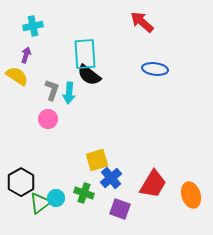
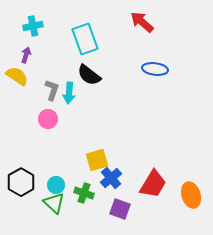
cyan rectangle: moved 15 px up; rotated 16 degrees counterclockwise
cyan circle: moved 13 px up
green triangle: moved 14 px right; rotated 40 degrees counterclockwise
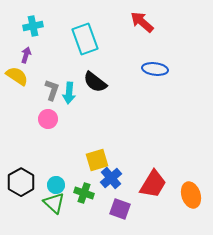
black semicircle: moved 6 px right, 7 px down
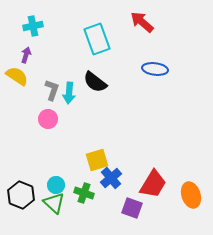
cyan rectangle: moved 12 px right
black hexagon: moved 13 px down; rotated 8 degrees counterclockwise
purple square: moved 12 px right, 1 px up
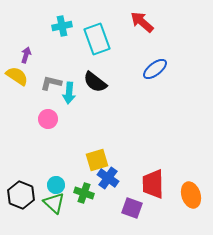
cyan cross: moved 29 px right
blue ellipse: rotated 45 degrees counterclockwise
gray L-shape: moved 1 px left, 7 px up; rotated 95 degrees counterclockwise
blue cross: moved 3 px left; rotated 15 degrees counterclockwise
red trapezoid: rotated 148 degrees clockwise
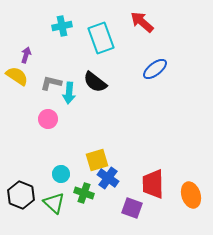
cyan rectangle: moved 4 px right, 1 px up
cyan circle: moved 5 px right, 11 px up
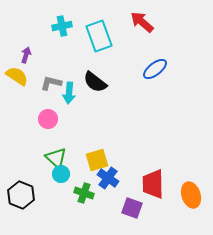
cyan rectangle: moved 2 px left, 2 px up
green triangle: moved 2 px right, 45 px up
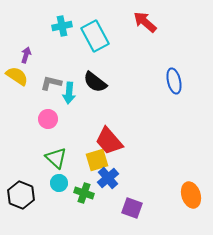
red arrow: moved 3 px right
cyan rectangle: moved 4 px left; rotated 8 degrees counterclockwise
blue ellipse: moved 19 px right, 12 px down; rotated 65 degrees counterclockwise
cyan circle: moved 2 px left, 9 px down
blue cross: rotated 15 degrees clockwise
red trapezoid: moved 44 px left, 43 px up; rotated 40 degrees counterclockwise
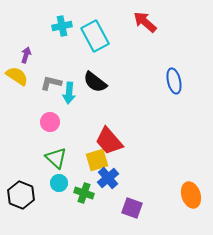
pink circle: moved 2 px right, 3 px down
